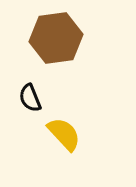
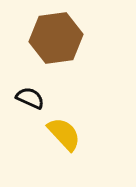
black semicircle: rotated 136 degrees clockwise
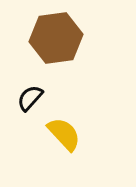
black semicircle: rotated 72 degrees counterclockwise
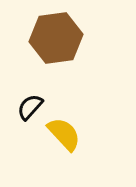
black semicircle: moved 9 px down
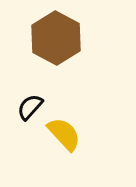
brown hexagon: rotated 24 degrees counterclockwise
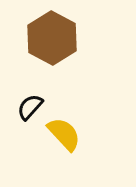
brown hexagon: moved 4 px left
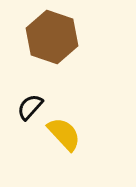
brown hexagon: moved 1 px up; rotated 9 degrees counterclockwise
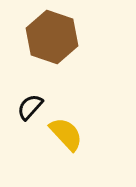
yellow semicircle: moved 2 px right
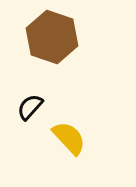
yellow semicircle: moved 3 px right, 4 px down
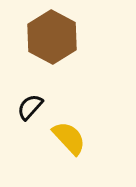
brown hexagon: rotated 9 degrees clockwise
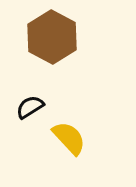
black semicircle: rotated 16 degrees clockwise
